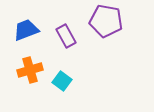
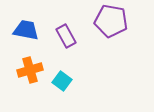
purple pentagon: moved 5 px right
blue trapezoid: rotated 32 degrees clockwise
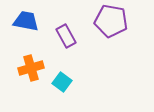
blue trapezoid: moved 9 px up
orange cross: moved 1 px right, 2 px up
cyan square: moved 1 px down
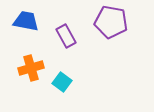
purple pentagon: moved 1 px down
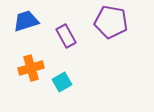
blue trapezoid: rotated 28 degrees counterclockwise
cyan square: rotated 24 degrees clockwise
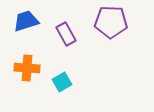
purple pentagon: rotated 8 degrees counterclockwise
purple rectangle: moved 2 px up
orange cross: moved 4 px left; rotated 20 degrees clockwise
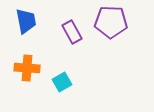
blue trapezoid: rotated 96 degrees clockwise
purple rectangle: moved 6 px right, 2 px up
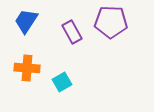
blue trapezoid: rotated 136 degrees counterclockwise
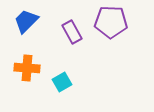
blue trapezoid: rotated 12 degrees clockwise
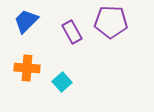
cyan square: rotated 12 degrees counterclockwise
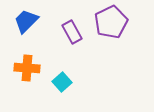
purple pentagon: rotated 28 degrees counterclockwise
